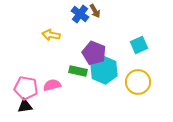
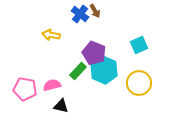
green rectangle: rotated 60 degrees counterclockwise
yellow circle: moved 1 px right, 1 px down
pink pentagon: moved 1 px left, 1 px down
black triangle: moved 36 px right; rotated 21 degrees clockwise
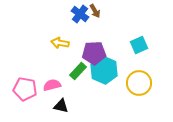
yellow arrow: moved 9 px right, 8 px down
purple pentagon: rotated 25 degrees counterclockwise
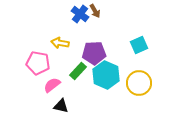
cyan hexagon: moved 2 px right, 5 px down
pink semicircle: rotated 24 degrees counterclockwise
pink pentagon: moved 13 px right, 26 px up
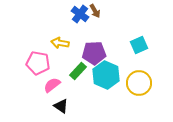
black triangle: rotated 21 degrees clockwise
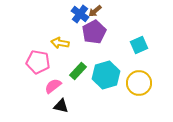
brown arrow: rotated 80 degrees clockwise
purple pentagon: moved 21 px up; rotated 25 degrees counterclockwise
pink pentagon: moved 1 px up
cyan hexagon: rotated 20 degrees clockwise
pink semicircle: moved 1 px right, 1 px down
black triangle: rotated 21 degrees counterclockwise
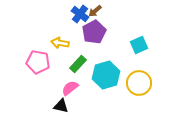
green rectangle: moved 7 px up
pink semicircle: moved 17 px right, 2 px down
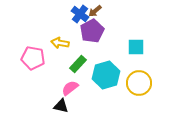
purple pentagon: moved 2 px left, 1 px up
cyan square: moved 3 px left, 2 px down; rotated 24 degrees clockwise
pink pentagon: moved 5 px left, 4 px up
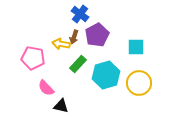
brown arrow: moved 21 px left, 26 px down; rotated 32 degrees counterclockwise
purple pentagon: moved 5 px right, 4 px down
yellow arrow: moved 1 px right, 1 px down
pink semicircle: moved 24 px left; rotated 96 degrees counterclockwise
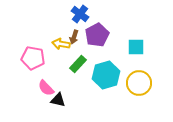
black triangle: moved 3 px left, 6 px up
